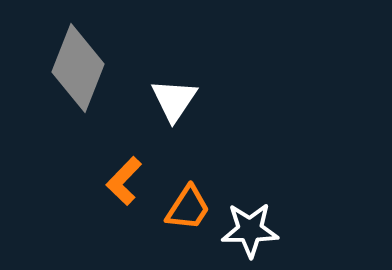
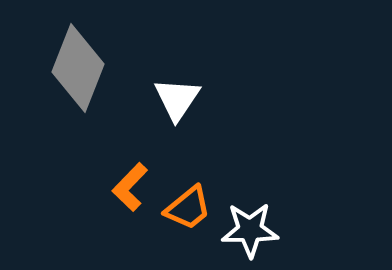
white triangle: moved 3 px right, 1 px up
orange L-shape: moved 6 px right, 6 px down
orange trapezoid: rotated 18 degrees clockwise
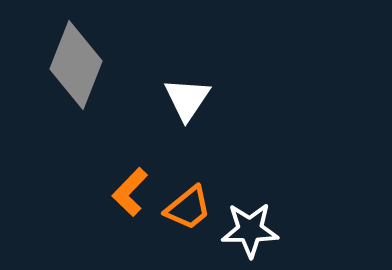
gray diamond: moved 2 px left, 3 px up
white triangle: moved 10 px right
orange L-shape: moved 5 px down
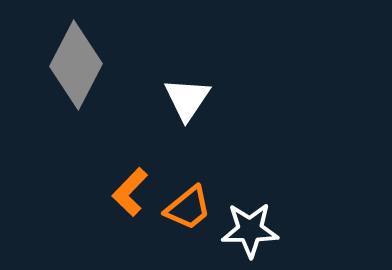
gray diamond: rotated 6 degrees clockwise
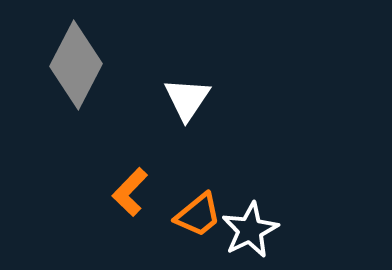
orange trapezoid: moved 10 px right, 7 px down
white star: rotated 26 degrees counterclockwise
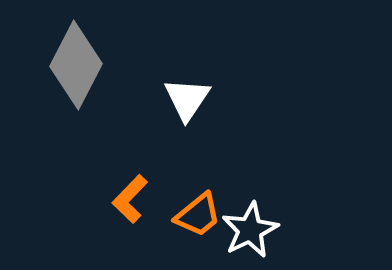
orange L-shape: moved 7 px down
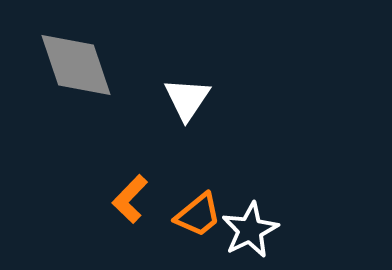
gray diamond: rotated 46 degrees counterclockwise
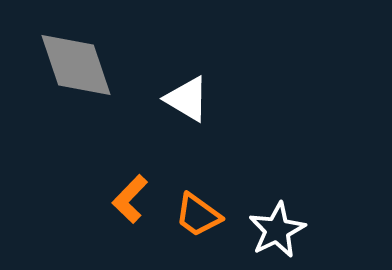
white triangle: rotated 33 degrees counterclockwise
orange trapezoid: rotated 75 degrees clockwise
white star: moved 27 px right
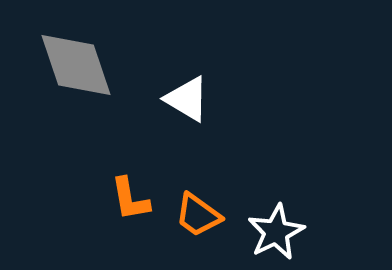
orange L-shape: rotated 54 degrees counterclockwise
white star: moved 1 px left, 2 px down
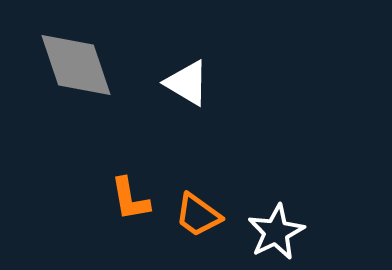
white triangle: moved 16 px up
